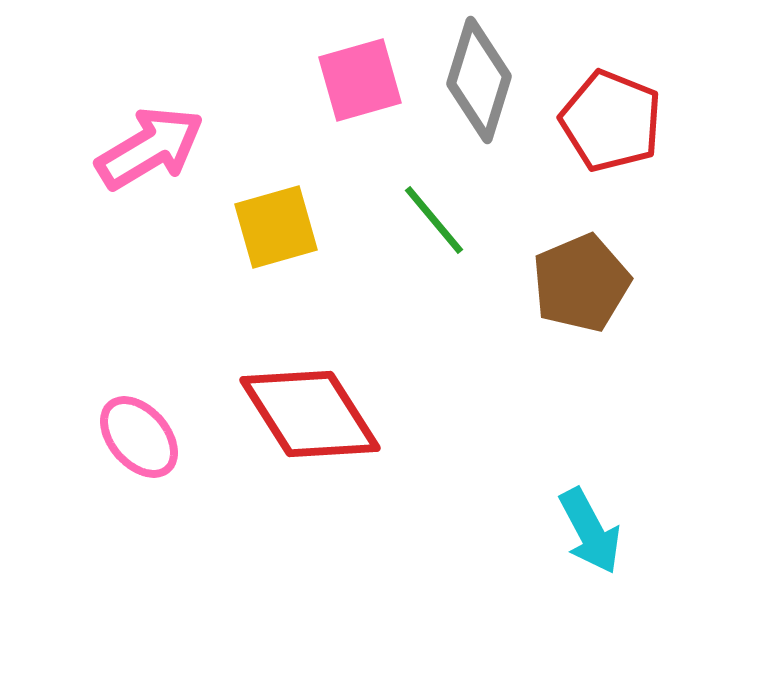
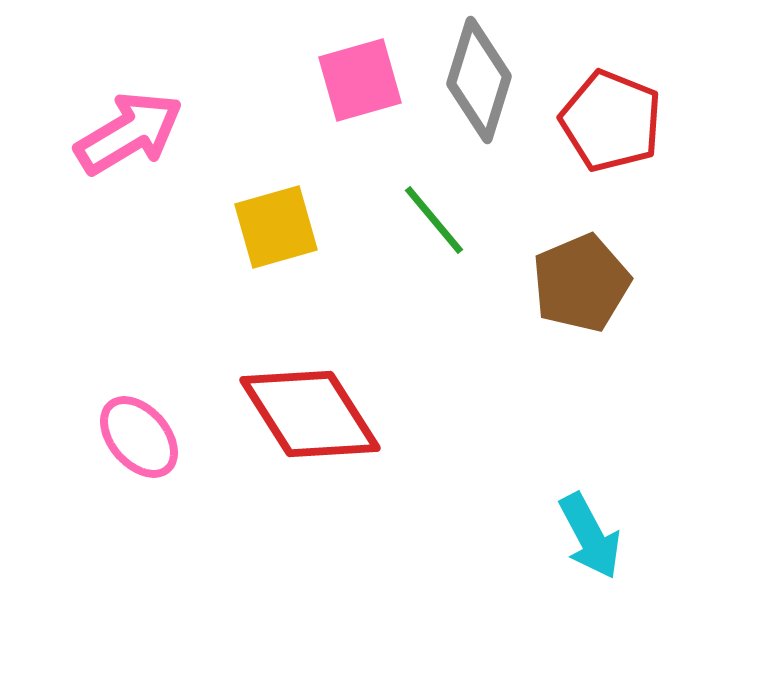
pink arrow: moved 21 px left, 15 px up
cyan arrow: moved 5 px down
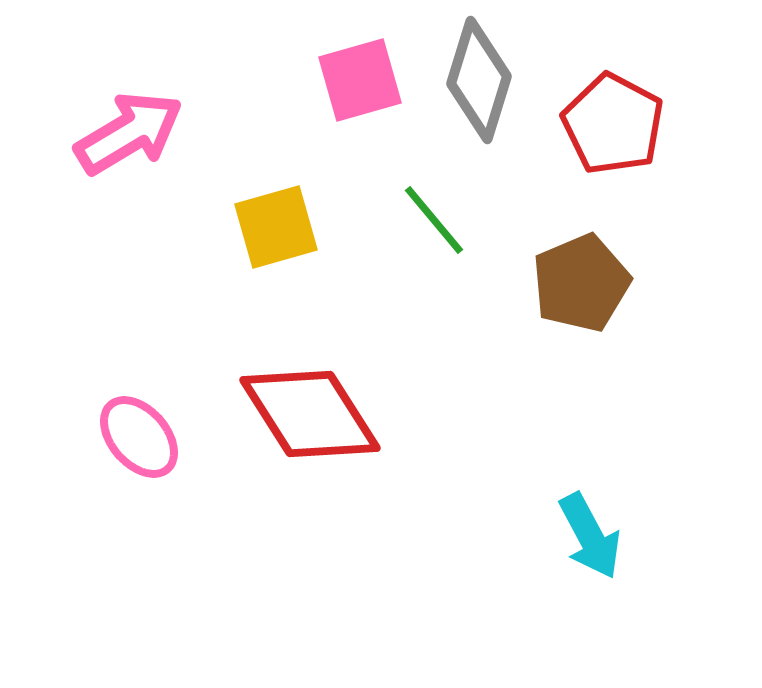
red pentagon: moved 2 px right, 3 px down; rotated 6 degrees clockwise
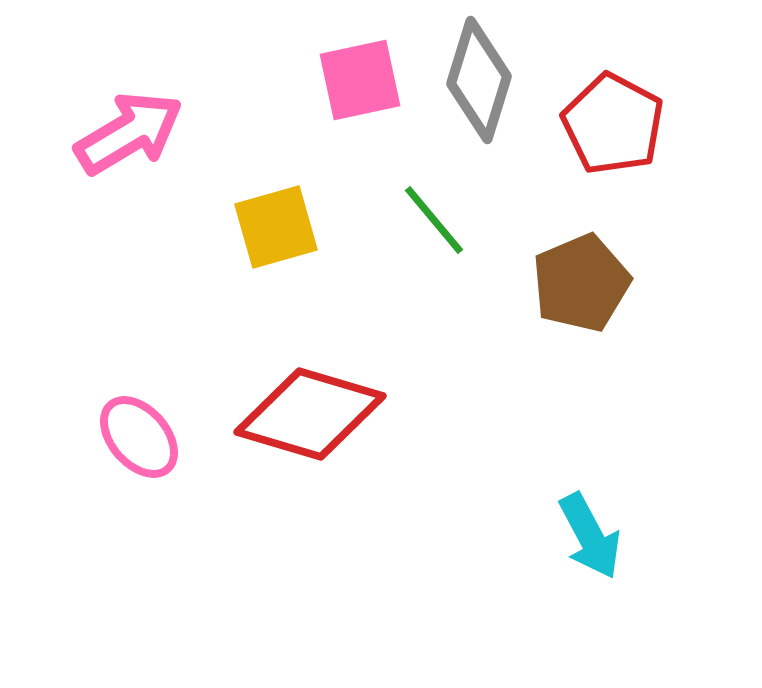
pink square: rotated 4 degrees clockwise
red diamond: rotated 41 degrees counterclockwise
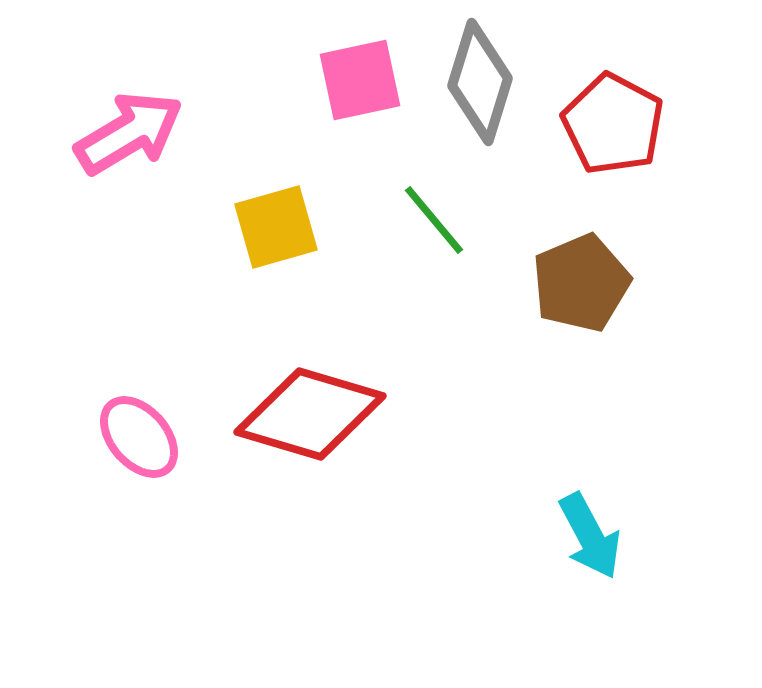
gray diamond: moved 1 px right, 2 px down
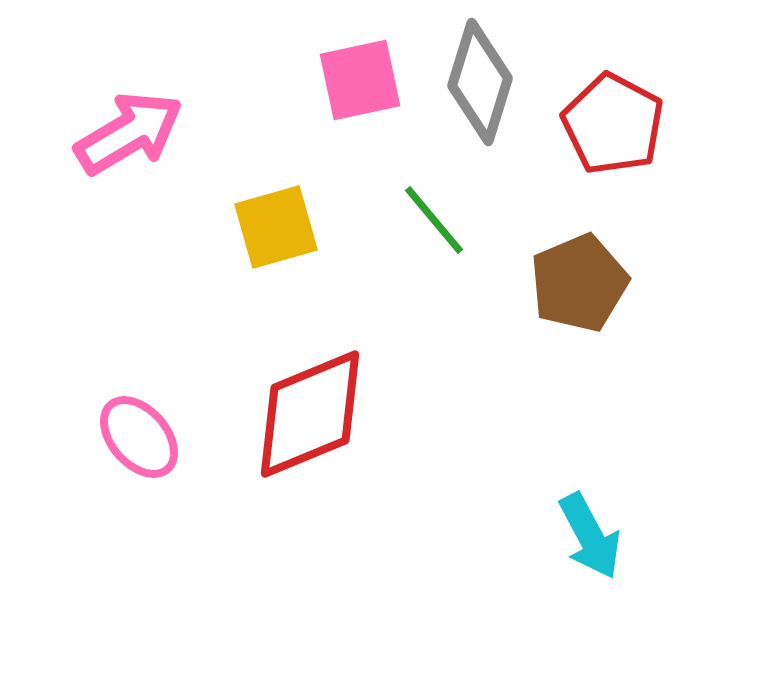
brown pentagon: moved 2 px left
red diamond: rotated 39 degrees counterclockwise
